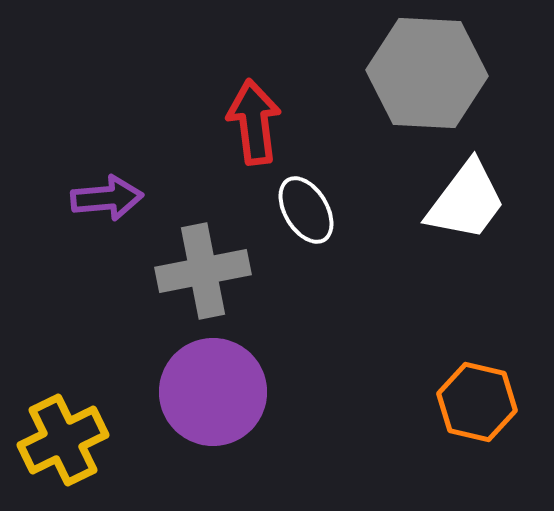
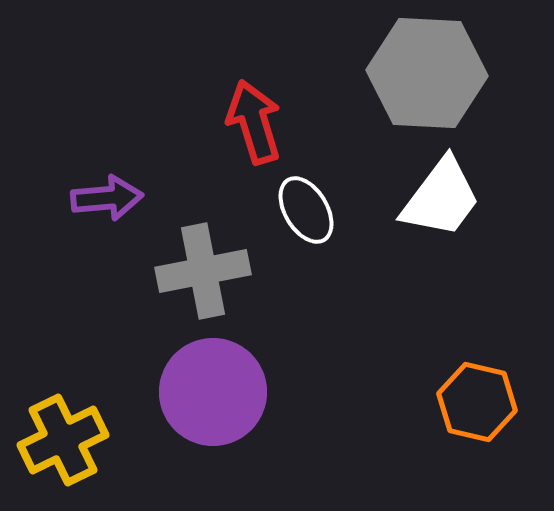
red arrow: rotated 10 degrees counterclockwise
white trapezoid: moved 25 px left, 3 px up
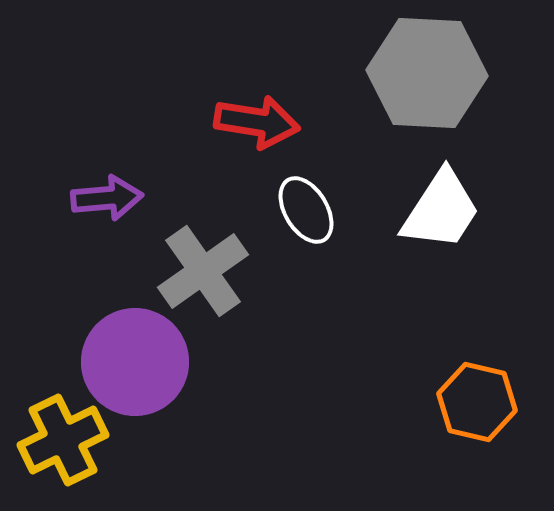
red arrow: moved 3 px right; rotated 116 degrees clockwise
white trapezoid: moved 12 px down; rotated 4 degrees counterclockwise
gray cross: rotated 24 degrees counterclockwise
purple circle: moved 78 px left, 30 px up
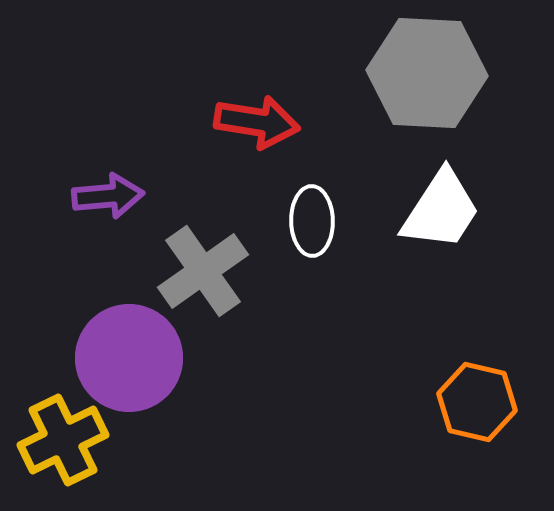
purple arrow: moved 1 px right, 2 px up
white ellipse: moved 6 px right, 11 px down; rotated 30 degrees clockwise
purple circle: moved 6 px left, 4 px up
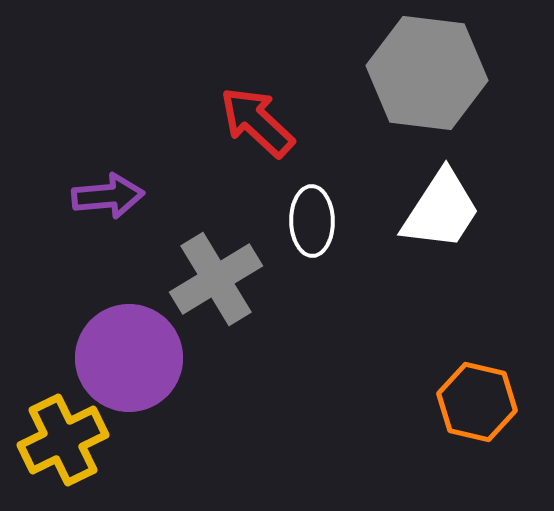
gray hexagon: rotated 4 degrees clockwise
red arrow: rotated 146 degrees counterclockwise
gray cross: moved 13 px right, 8 px down; rotated 4 degrees clockwise
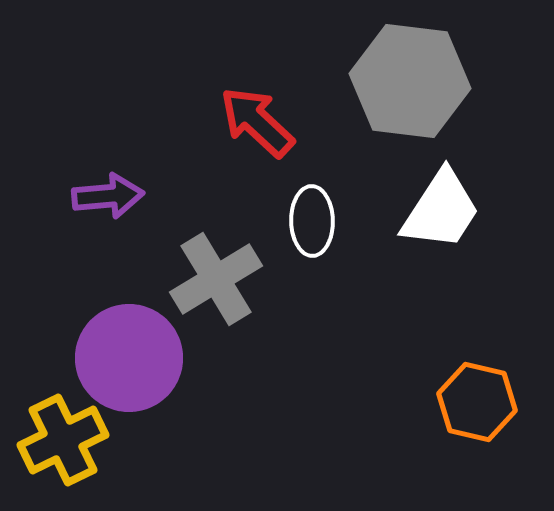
gray hexagon: moved 17 px left, 8 px down
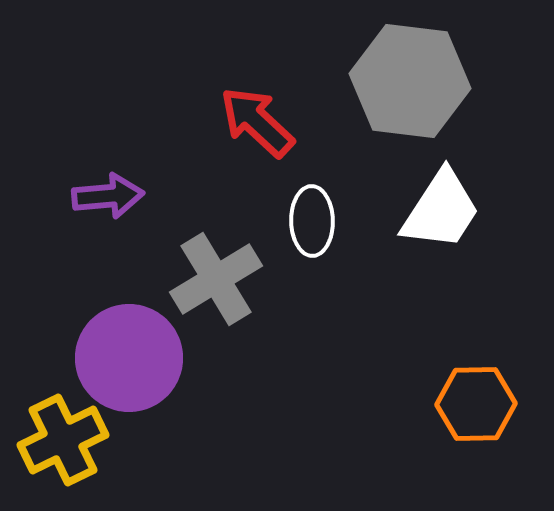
orange hexagon: moved 1 px left, 2 px down; rotated 14 degrees counterclockwise
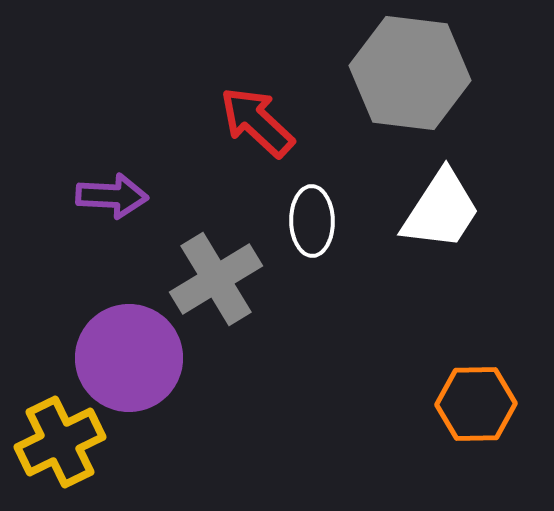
gray hexagon: moved 8 px up
purple arrow: moved 4 px right; rotated 8 degrees clockwise
yellow cross: moved 3 px left, 2 px down
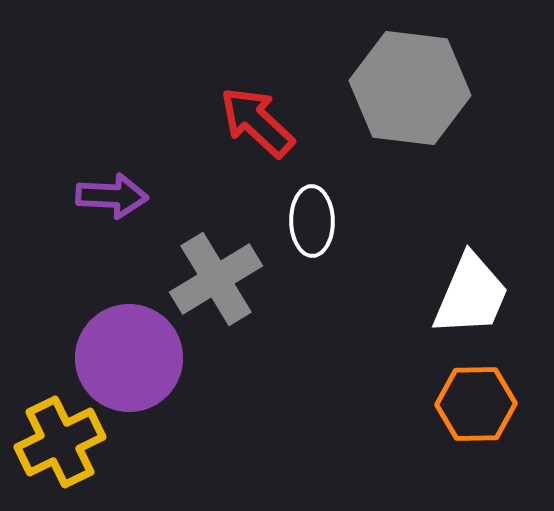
gray hexagon: moved 15 px down
white trapezoid: moved 30 px right, 85 px down; rotated 10 degrees counterclockwise
